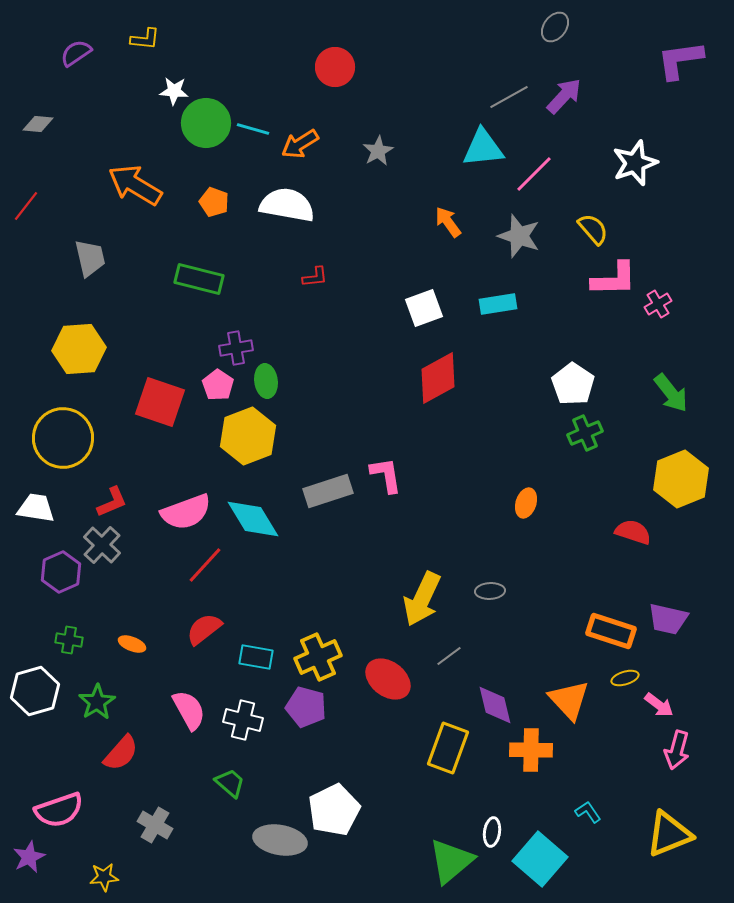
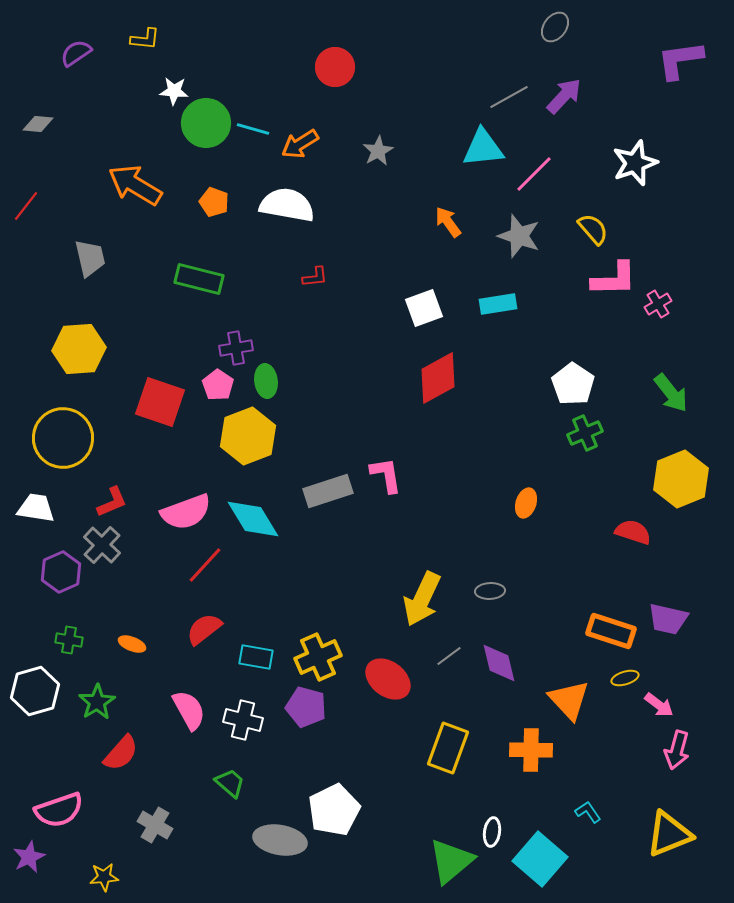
purple diamond at (495, 705): moved 4 px right, 42 px up
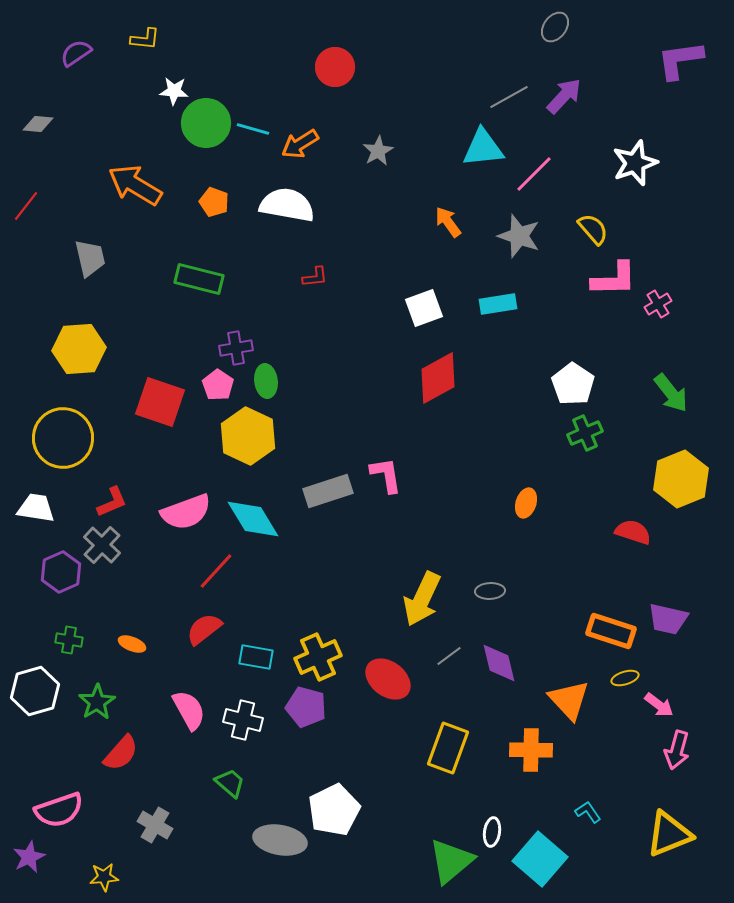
yellow hexagon at (248, 436): rotated 14 degrees counterclockwise
red line at (205, 565): moved 11 px right, 6 px down
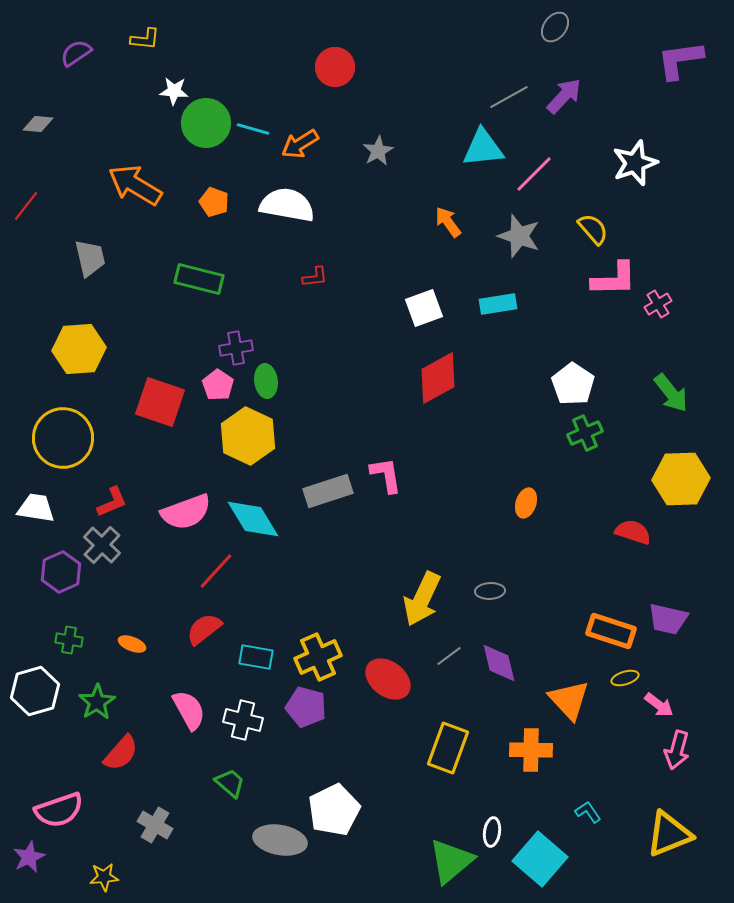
yellow hexagon at (681, 479): rotated 20 degrees clockwise
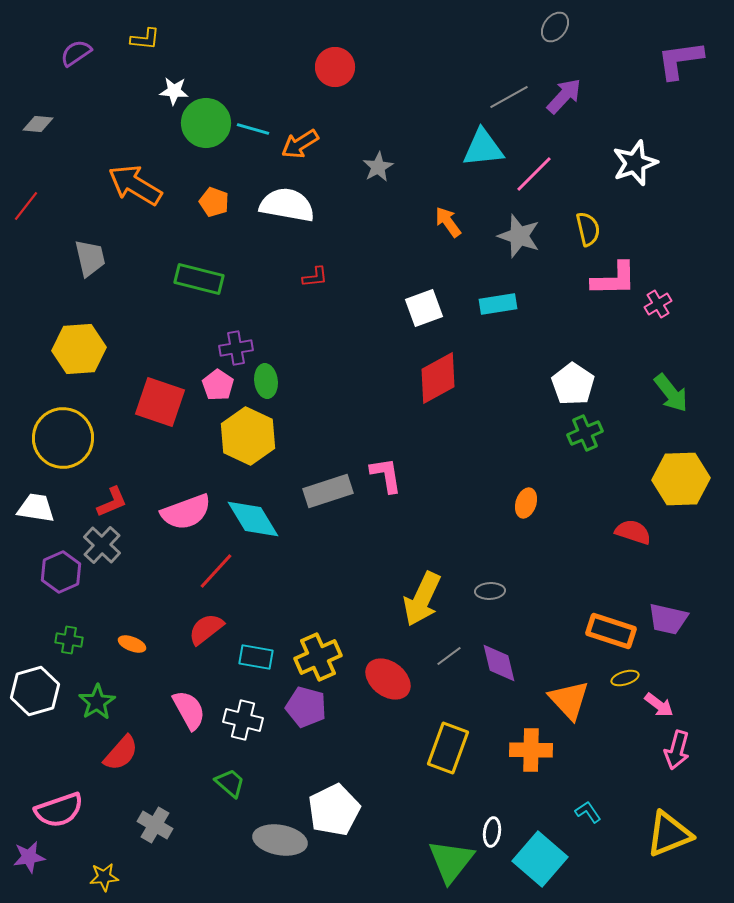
gray star at (378, 151): moved 16 px down
yellow semicircle at (593, 229): moved 5 px left; rotated 28 degrees clockwise
red semicircle at (204, 629): moved 2 px right
purple star at (29, 857): rotated 16 degrees clockwise
green triangle at (451, 861): rotated 12 degrees counterclockwise
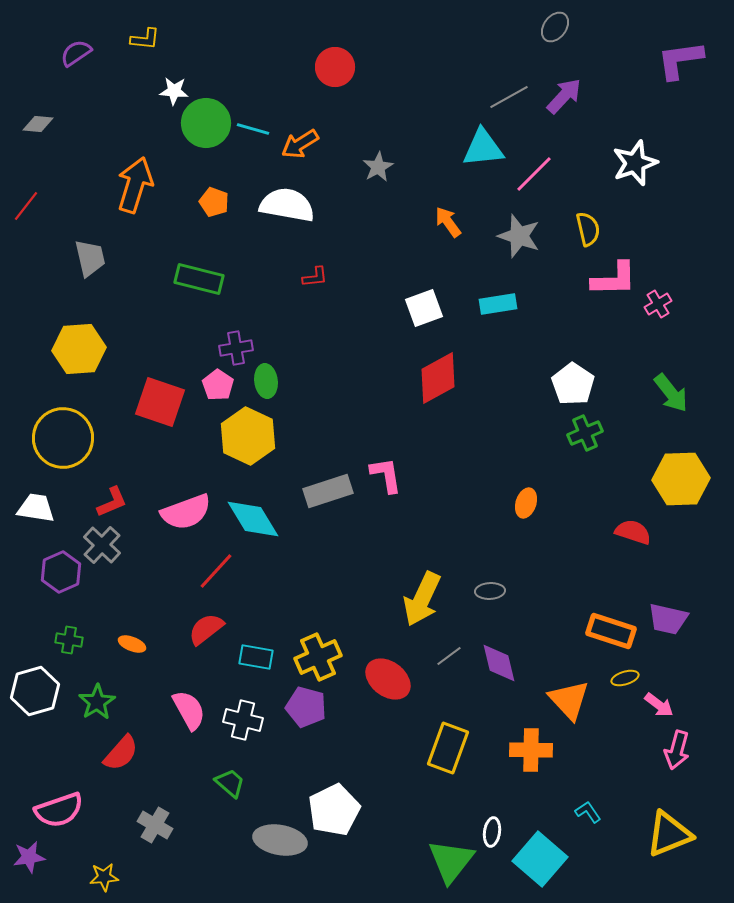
orange arrow at (135, 185): rotated 76 degrees clockwise
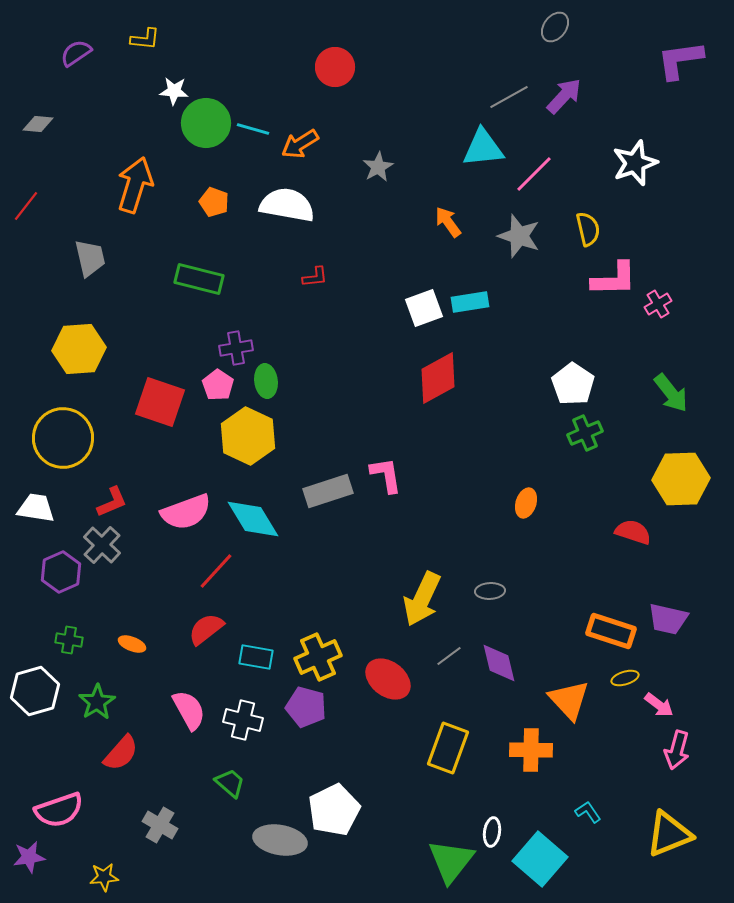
cyan rectangle at (498, 304): moved 28 px left, 2 px up
gray cross at (155, 825): moved 5 px right
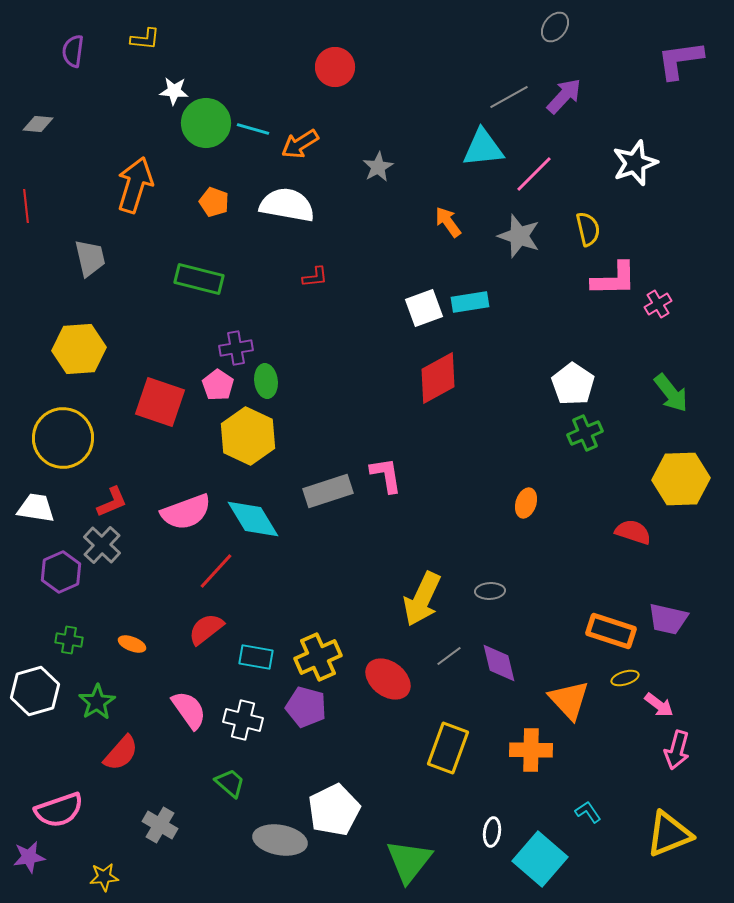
purple semicircle at (76, 53): moved 3 px left, 2 px up; rotated 48 degrees counterclockwise
red line at (26, 206): rotated 44 degrees counterclockwise
pink semicircle at (189, 710): rotated 6 degrees counterclockwise
green triangle at (451, 861): moved 42 px left
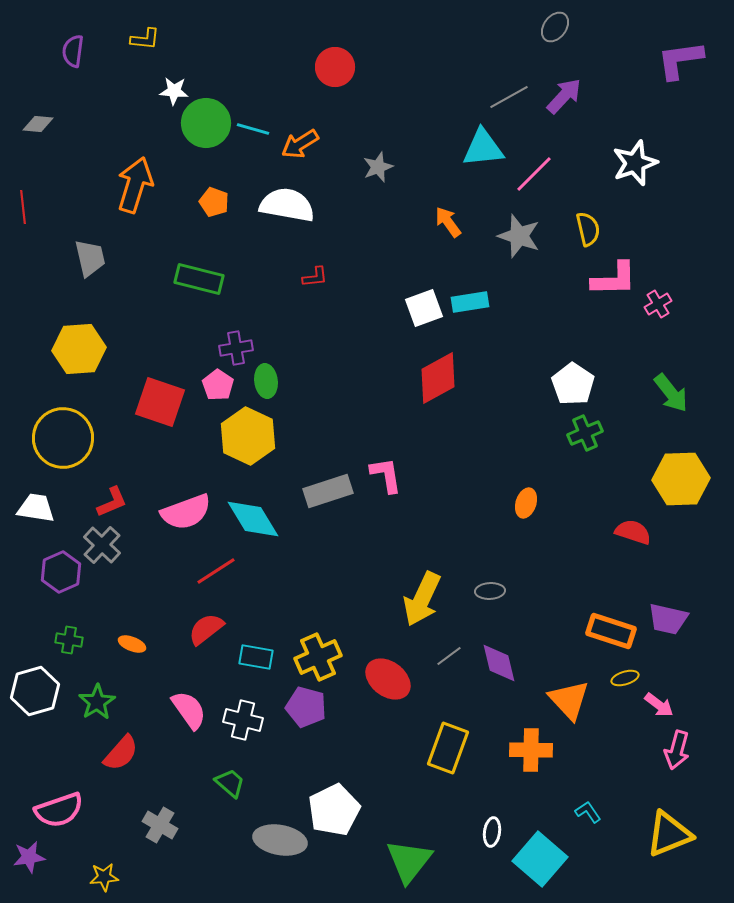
gray star at (378, 167): rotated 8 degrees clockwise
red line at (26, 206): moved 3 px left, 1 px down
red line at (216, 571): rotated 15 degrees clockwise
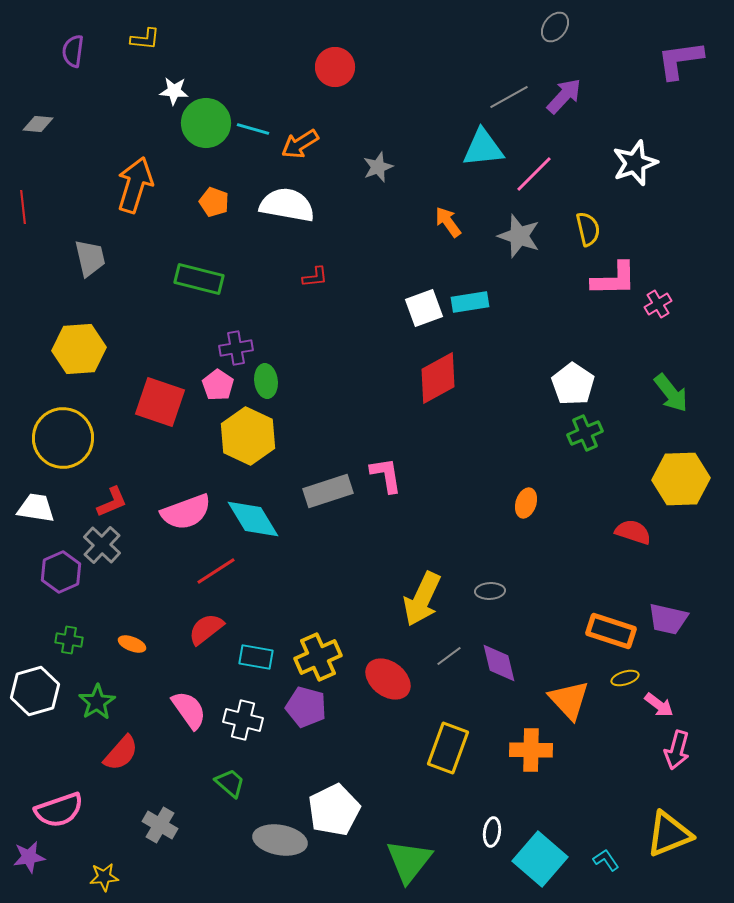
cyan L-shape at (588, 812): moved 18 px right, 48 px down
